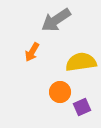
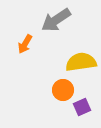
orange arrow: moved 7 px left, 8 px up
orange circle: moved 3 px right, 2 px up
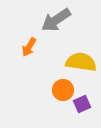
orange arrow: moved 4 px right, 3 px down
yellow semicircle: rotated 16 degrees clockwise
purple square: moved 3 px up
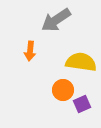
orange arrow: moved 1 px right, 4 px down; rotated 24 degrees counterclockwise
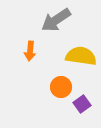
yellow semicircle: moved 6 px up
orange circle: moved 2 px left, 3 px up
purple square: rotated 12 degrees counterclockwise
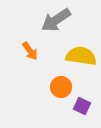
orange arrow: rotated 42 degrees counterclockwise
purple square: moved 2 px down; rotated 30 degrees counterclockwise
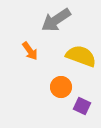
yellow semicircle: rotated 12 degrees clockwise
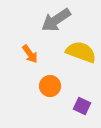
orange arrow: moved 3 px down
yellow semicircle: moved 4 px up
orange circle: moved 11 px left, 1 px up
